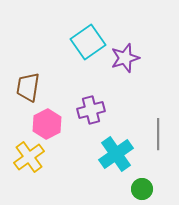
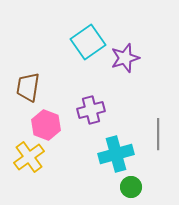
pink hexagon: moved 1 px left, 1 px down; rotated 12 degrees counterclockwise
cyan cross: rotated 20 degrees clockwise
green circle: moved 11 px left, 2 px up
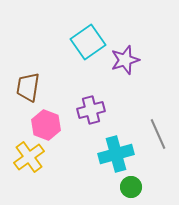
purple star: moved 2 px down
gray line: rotated 24 degrees counterclockwise
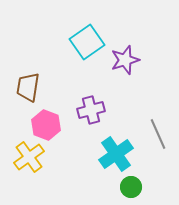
cyan square: moved 1 px left
cyan cross: rotated 20 degrees counterclockwise
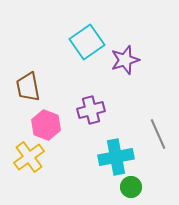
brown trapezoid: rotated 20 degrees counterclockwise
cyan cross: moved 3 px down; rotated 24 degrees clockwise
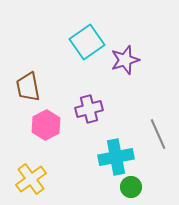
purple cross: moved 2 px left, 1 px up
pink hexagon: rotated 12 degrees clockwise
yellow cross: moved 2 px right, 22 px down
